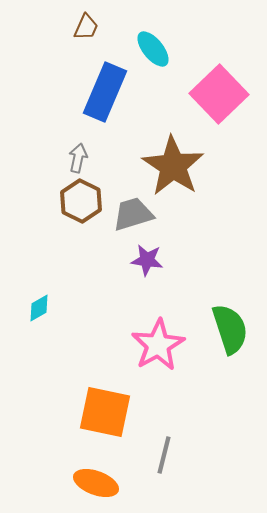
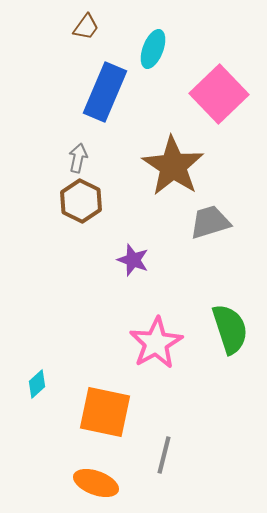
brown trapezoid: rotated 12 degrees clockwise
cyan ellipse: rotated 60 degrees clockwise
gray trapezoid: moved 77 px right, 8 px down
purple star: moved 14 px left; rotated 12 degrees clockwise
cyan diamond: moved 2 px left, 76 px down; rotated 12 degrees counterclockwise
pink star: moved 2 px left, 2 px up
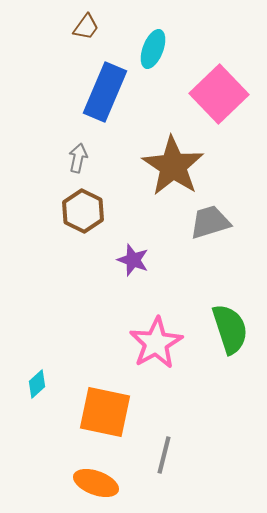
brown hexagon: moved 2 px right, 10 px down
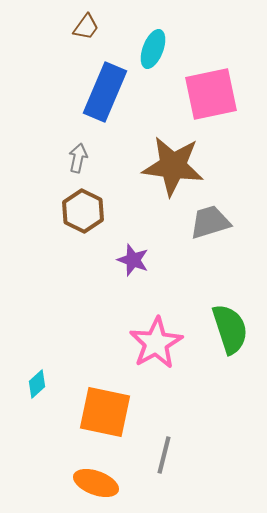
pink square: moved 8 px left; rotated 32 degrees clockwise
brown star: rotated 26 degrees counterclockwise
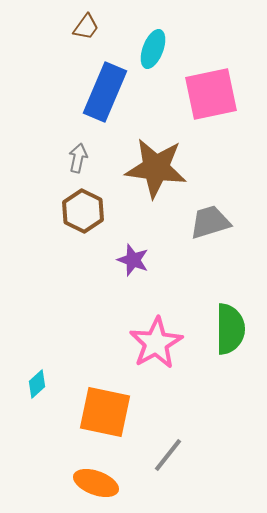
brown star: moved 17 px left, 2 px down
green semicircle: rotated 18 degrees clockwise
gray line: moved 4 px right; rotated 24 degrees clockwise
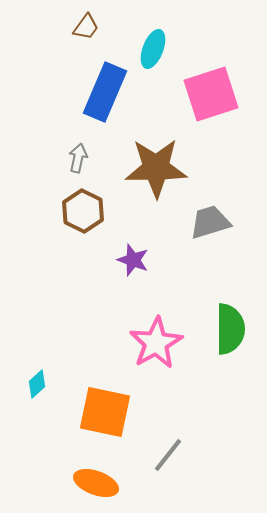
pink square: rotated 6 degrees counterclockwise
brown star: rotated 8 degrees counterclockwise
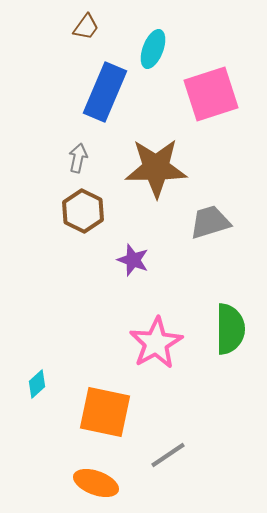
gray line: rotated 18 degrees clockwise
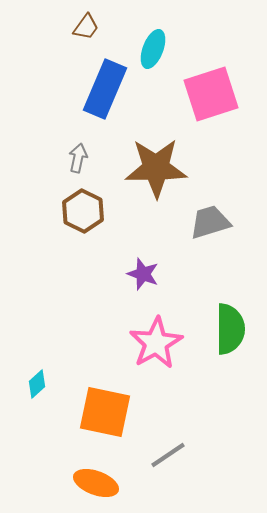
blue rectangle: moved 3 px up
purple star: moved 10 px right, 14 px down
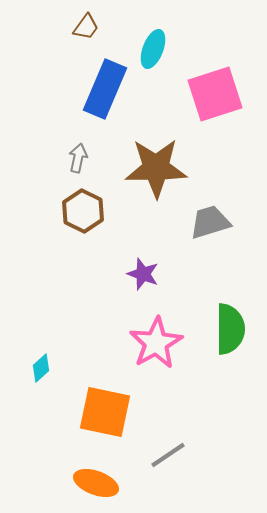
pink square: moved 4 px right
cyan diamond: moved 4 px right, 16 px up
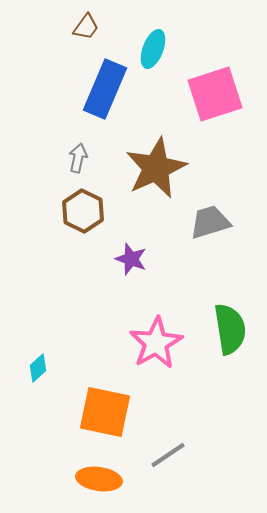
brown star: rotated 24 degrees counterclockwise
purple star: moved 12 px left, 15 px up
green semicircle: rotated 9 degrees counterclockwise
cyan diamond: moved 3 px left
orange ellipse: moved 3 px right, 4 px up; rotated 12 degrees counterclockwise
